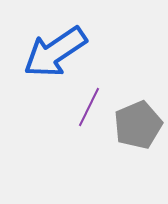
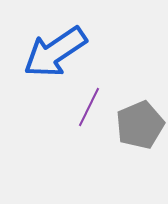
gray pentagon: moved 2 px right
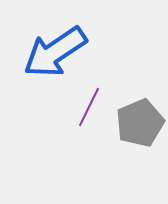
gray pentagon: moved 2 px up
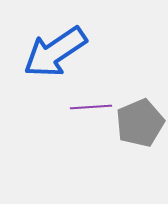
purple line: moved 2 px right; rotated 60 degrees clockwise
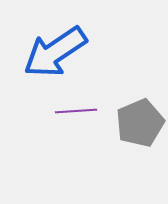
purple line: moved 15 px left, 4 px down
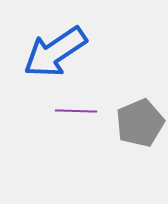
purple line: rotated 6 degrees clockwise
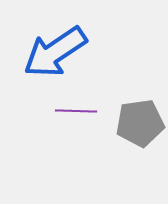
gray pentagon: rotated 15 degrees clockwise
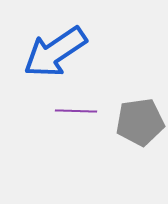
gray pentagon: moved 1 px up
